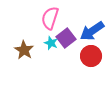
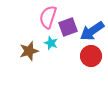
pink semicircle: moved 2 px left, 1 px up
purple square: moved 2 px right, 11 px up; rotated 18 degrees clockwise
brown star: moved 5 px right, 1 px down; rotated 24 degrees clockwise
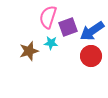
cyan star: rotated 16 degrees counterclockwise
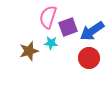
red circle: moved 2 px left, 2 px down
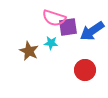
pink semicircle: moved 6 px right, 1 px down; rotated 90 degrees counterclockwise
purple square: rotated 12 degrees clockwise
brown star: rotated 30 degrees counterclockwise
red circle: moved 4 px left, 12 px down
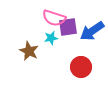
cyan star: moved 5 px up; rotated 16 degrees counterclockwise
red circle: moved 4 px left, 3 px up
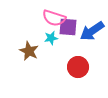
purple square: rotated 12 degrees clockwise
red circle: moved 3 px left
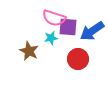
red circle: moved 8 px up
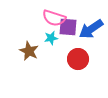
blue arrow: moved 1 px left, 2 px up
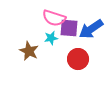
purple square: moved 1 px right, 1 px down
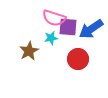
purple square: moved 1 px left, 1 px up
brown star: rotated 18 degrees clockwise
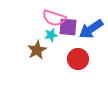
cyan star: moved 3 px up
brown star: moved 8 px right, 1 px up
